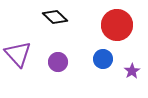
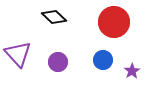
black diamond: moved 1 px left
red circle: moved 3 px left, 3 px up
blue circle: moved 1 px down
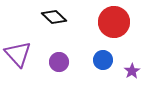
purple circle: moved 1 px right
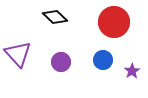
black diamond: moved 1 px right
purple circle: moved 2 px right
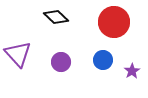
black diamond: moved 1 px right
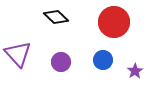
purple star: moved 3 px right
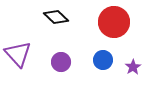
purple star: moved 2 px left, 4 px up
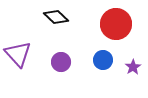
red circle: moved 2 px right, 2 px down
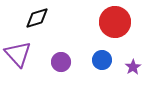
black diamond: moved 19 px left, 1 px down; rotated 60 degrees counterclockwise
red circle: moved 1 px left, 2 px up
blue circle: moved 1 px left
